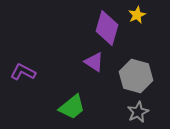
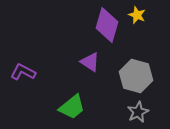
yellow star: rotated 24 degrees counterclockwise
purple diamond: moved 3 px up
purple triangle: moved 4 px left
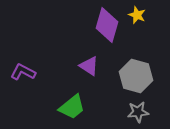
purple triangle: moved 1 px left, 4 px down
gray star: rotated 20 degrees clockwise
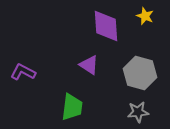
yellow star: moved 8 px right, 1 px down
purple diamond: moved 1 px left, 1 px down; rotated 20 degrees counterclockwise
purple triangle: moved 1 px up
gray hexagon: moved 4 px right, 3 px up
green trapezoid: rotated 44 degrees counterclockwise
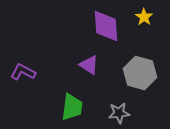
yellow star: moved 1 px left, 1 px down; rotated 12 degrees clockwise
gray star: moved 19 px left, 1 px down
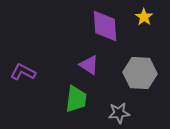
purple diamond: moved 1 px left
gray hexagon: rotated 12 degrees counterclockwise
green trapezoid: moved 4 px right, 8 px up
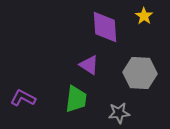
yellow star: moved 1 px up
purple diamond: moved 1 px down
purple L-shape: moved 26 px down
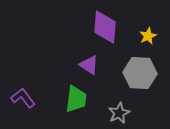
yellow star: moved 4 px right, 20 px down; rotated 12 degrees clockwise
purple diamond: rotated 8 degrees clockwise
purple L-shape: rotated 25 degrees clockwise
gray star: rotated 20 degrees counterclockwise
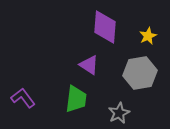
gray hexagon: rotated 12 degrees counterclockwise
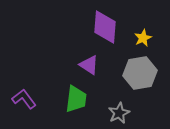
yellow star: moved 5 px left, 2 px down
purple L-shape: moved 1 px right, 1 px down
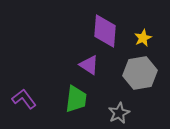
purple diamond: moved 4 px down
